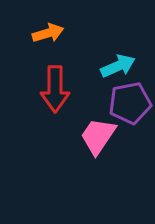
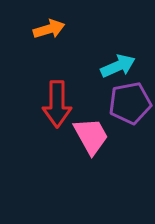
orange arrow: moved 1 px right, 4 px up
red arrow: moved 2 px right, 15 px down
pink trapezoid: moved 7 px left; rotated 117 degrees clockwise
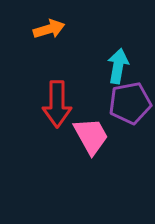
cyan arrow: rotated 56 degrees counterclockwise
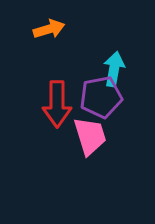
cyan arrow: moved 4 px left, 3 px down
purple pentagon: moved 29 px left, 6 px up
pink trapezoid: moved 1 px left; rotated 12 degrees clockwise
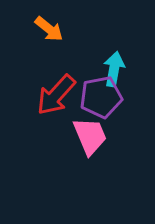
orange arrow: rotated 56 degrees clockwise
red arrow: moved 1 px left, 9 px up; rotated 42 degrees clockwise
pink trapezoid: rotated 6 degrees counterclockwise
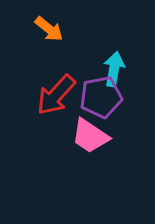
pink trapezoid: rotated 147 degrees clockwise
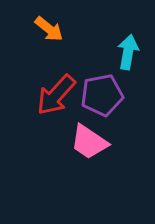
cyan arrow: moved 14 px right, 17 px up
purple pentagon: moved 1 px right, 2 px up
pink trapezoid: moved 1 px left, 6 px down
